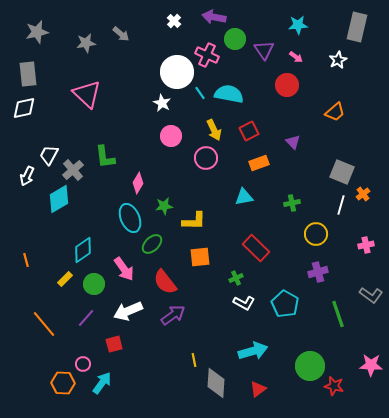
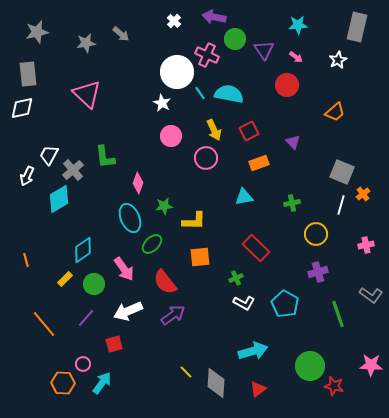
white diamond at (24, 108): moved 2 px left
pink diamond at (138, 183): rotated 10 degrees counterclockwise
yellow line at (194, 360): moved 8 px left, 12 px down; rotated 32 degrees counterclockwise
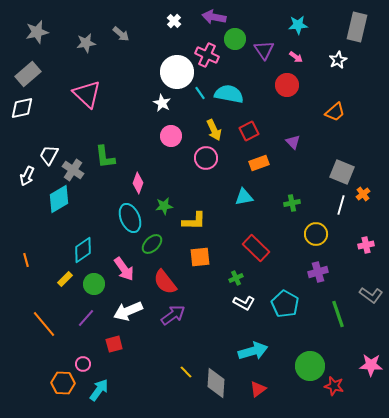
gray rectangle at (28, 74): rotated 55 degrees clockwise
gray cross at (73, 170): rotated 15 degrees counterclockwise
cyan arrow at (102, 383): moved 3 px left, 7 px down
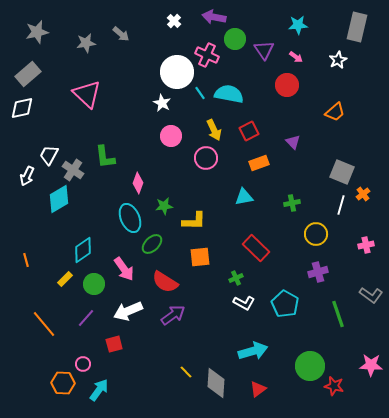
red semicircle at (165, 282): rotated 20 degrees counterclockwise
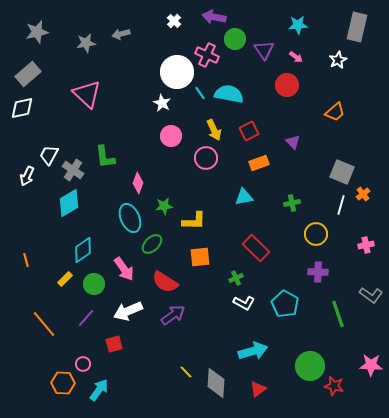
gray arrow at (121, 34): rotated 126 degrees clockwise
cyan diamond at (59, 199): moved 10 px right, 4 px down
purple cross at (318, 272): rotated 18 degrees clockwise
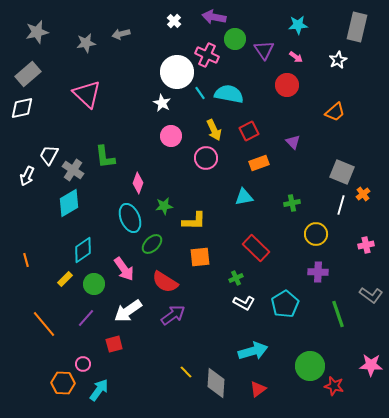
cyan pentagon at (285, 304): rotated 12 degrees clockwise
white arrow at (128, 311): rotated 12 degrees counterclockwise
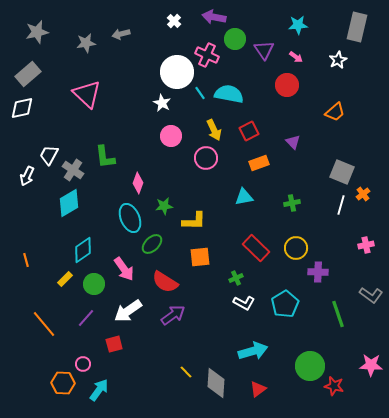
yellow circle at (316, 234): moved 20 px left, 14 px down
